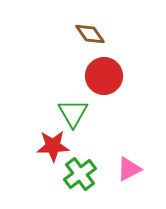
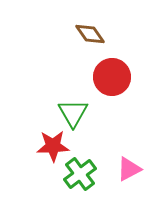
red circle: moved 8 px right, 1 px down
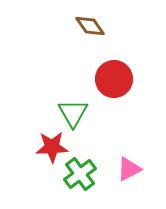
brown diamond: moved 8 px up
red circle: moved 2 px right, 2 px down
red star: moved 1 px left, 1 px down
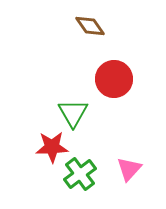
pink triangle: rotated 20 degrees counterclockwise
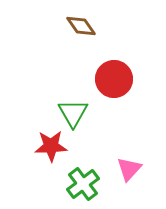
brown diamond: moved 9 px left
red star: moved 1 px left, 1 px up
green cross: moved 3 px right, 10 px down
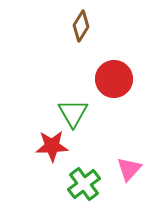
brown diamond: rotated 68 degrees clockwise
red star: moved 1 px right
green cross: moved 1 px right
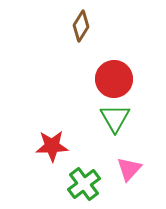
green triangle: moved 42 px right, 5 px down
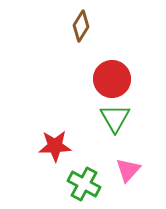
red circle: moved 2 px left
red star: moved 3 px right
pink triangle: moved 1 px left, 1 px down
green cross: rotated 24 degrees counterclockwise
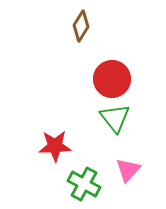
green triangle: rotated 8 degrees counterclockwise
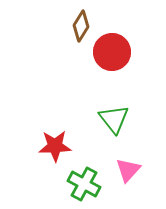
red circle: moved 27 px up
green triangle: moved 1 px left, 1 px down
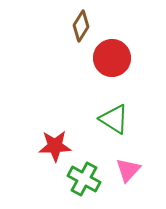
red circle: moved 6 px down
green triangle: rotated 20 degrees counterclockwise
green cross: moved 5 px up
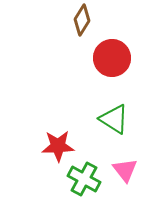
brown diamond: moved 1 px right, 6 px up
red star: moved 3 px right
pink triangle: moved 3 px left; rotated 20 degrees counterclockwise
